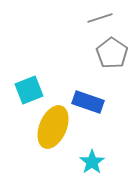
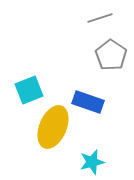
gray pentagon: moved 1 px left, 2 px down
cyan star: rotated 20 degrees clockwise
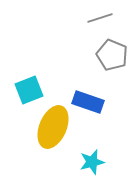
gray pentagon: moved 1 px right; rotated 12 degrees counterclockwise
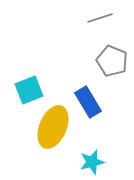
gray pentagon: moved 6 px down
blue rectangle: rotated 40 degrees clockwise
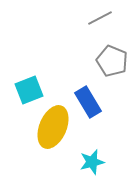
gray line: rotated 10 degrees counterclockwise
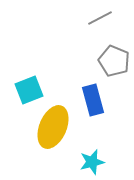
gray pentagon: moved 2 px right
blue rectangle: moved 5 px right, 2 px up; rotated 16 degrees clockwise
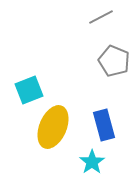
gray line: moved 1 px right, 1 px up
blue rectangle: moved 11 px right, 25 px down
cyan star: rotated 20 degrees counterclockwise
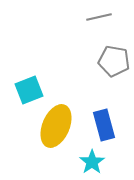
gray line: moved 2 px left; rotated 15 degrees clockwise
gray pentagon: rotated 12 degrees counterclockwise
yellow ellipse: moved 3 px right, 1 px up
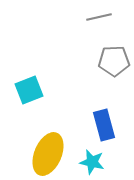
gray pentagon: rotated 12 degrees counterclockwise
yellow ellipse: moved 8 px left, 28 px down
cyan star: rotated 25 degrees counterclockwise
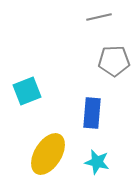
cyan square: moved 2 px left, 1 px down
blue rectangle: moved 12 px left, 12 px up; rotated 20 degrees clockwise
yellow ellipse: rotated 9 degrees clockwise
cyan star: moved 5 px right
